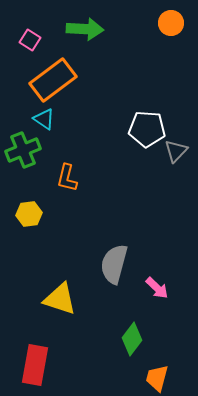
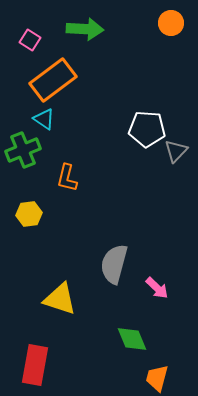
green diamond: rotated 60 degrees counterclockwise
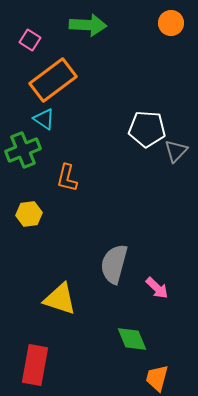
green arrow: moved 3 px right, 4 px up
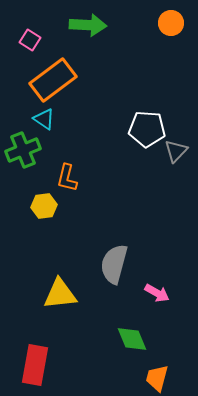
yellow hexagon: moved 15 px right, 8 px up
pink arrow: moved 5 px down; rotated 15 degrees counterclockwise
yellow triangle: moved 5 px up; rotated 24 degrees counterclockwise
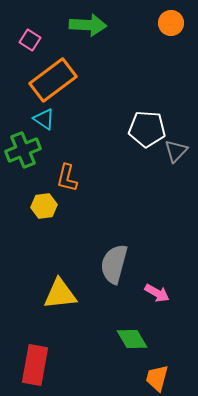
green diamond: rotated 8 degrees counterclockwise
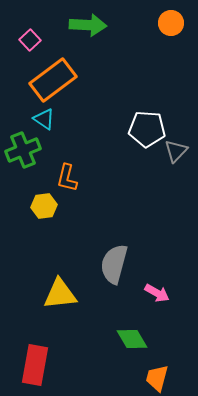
pink square: rotated 15 degrees clockwise
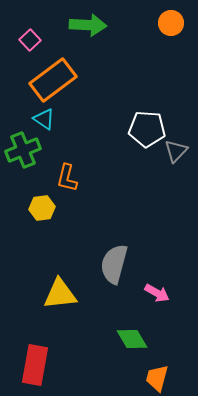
yellow hexagon: moved 2 px left, 2 px down
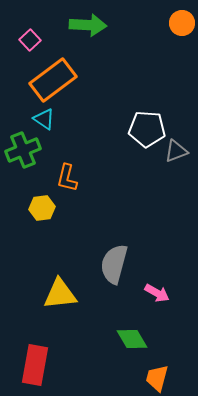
orange circle: moved 11 px right
gray triangle: rotated 25 degrees clockwise
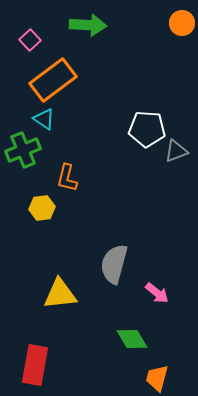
pink arrow: rotated 10 degrees clockwise
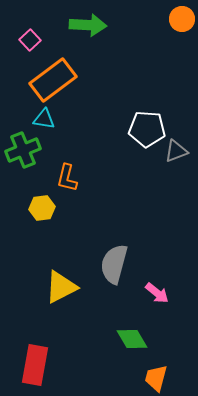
orange circle: moved 4 px up
cyan triangle: rotated 25 degrees counterclockwise
yellow triangle: moved 1 px right, 7 px up; rotated 21 degrees counterclockwise
orange trapezoid: moved 1 px left
